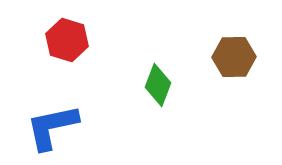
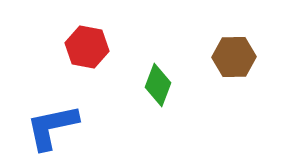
red hexagon: moved 20 px right, 7 px down; rotated 6 degrees counterclockwise
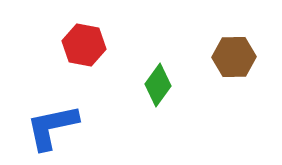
red hexagon: moved 3 px left, 2 px up
green diamond: rotated 15 degrees clockwise
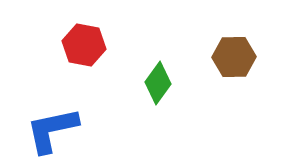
green diamond: moved 2 px up
blue L-shape: moved 3 px down
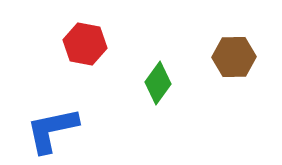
red hexagon: moved 1 px right, 1 px up
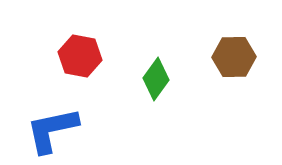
red hexagon: moved 5 px left, 12 px down
green diamond: moved 2 px left, 4 px up
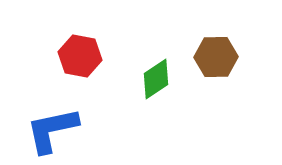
brown hexagon: moved 18 px left
green diamond: rotated 21 degrees clockwise
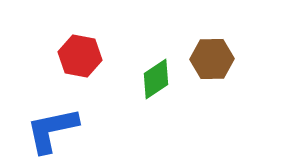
brown hexagon: moved 4 px left, 2 px down
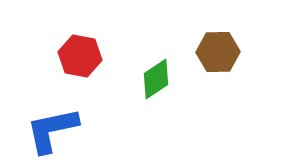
brown hexagon: moved 6 px right, 7 px up
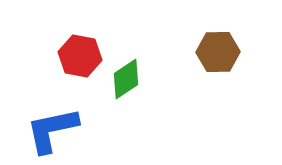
green diamond: moved 30 px left
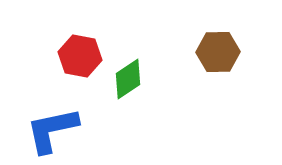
green diamond: moved 2 px right
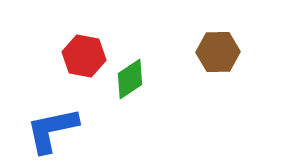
red hexagon: moved 4 px right
green diamond: moved 2 px right
